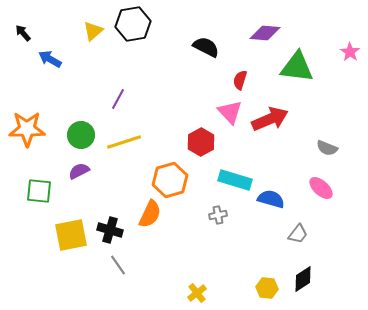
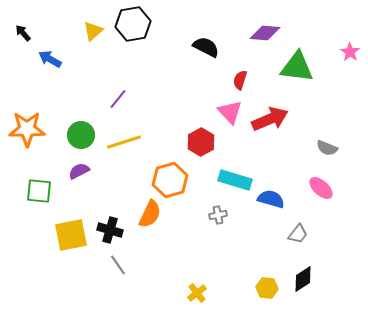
purple line: rotated 10 degrees clockwise
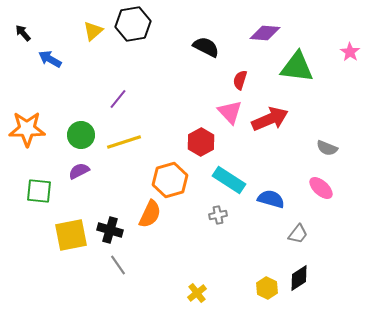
cyan rectangle: moved 6 px left; rotated 16 degrees clockwise
black diamond: moved 4 px left, 1 px up
yellow hexagon: rotated 20 degrees clockwise
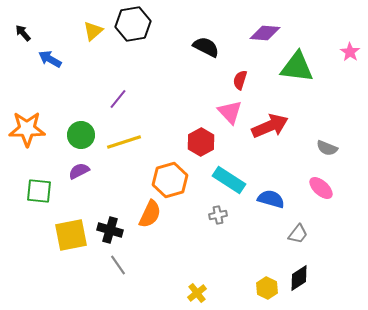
red arrow: moved 7 px down
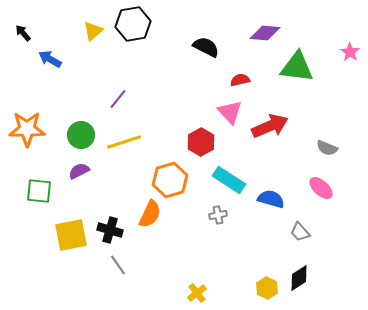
red semicircle: rotated 60 degrees clockwise
gray trapezoid: moved 2 px right, 2 px up; rotated 100 degrees clockwise
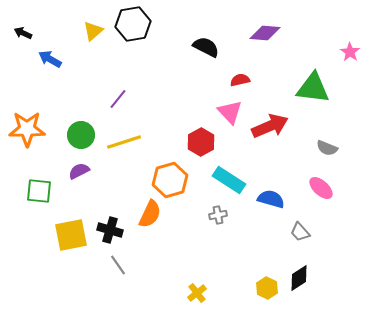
black arrow: rotated 24 degrees counterclockwise
green triangle: moved 16 px right, 21 px down
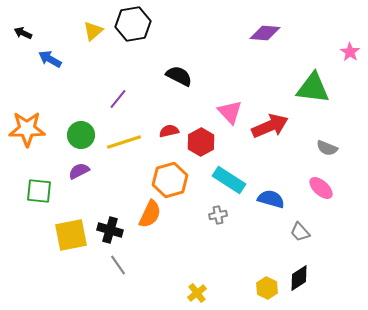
black semicircle: moved 27 px left, 29 px down
red semicircle: moved 71 px left, 51 px down
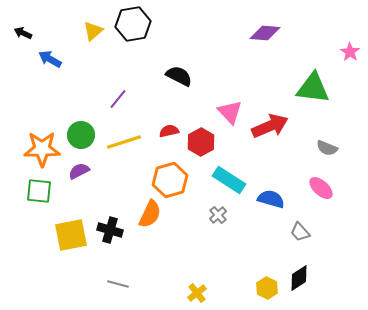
orange star: moved 15 px right, 20 px down
gray cross: rotated 30 degrees counterclockwise
gray line: moved 19 px down; rotated 40 degrees counterclockwise
